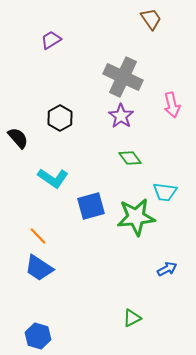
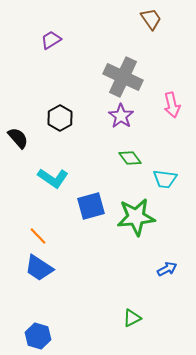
cyan trapezoid: moved 13 px up
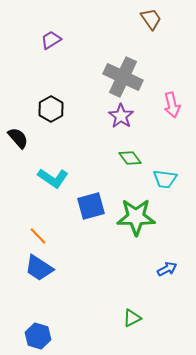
black hexagon: moved 9 px left, 9 px up
green star: rotated 6 degrees clockwise
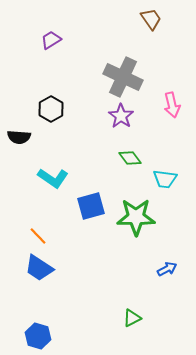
black semicircle: moved 1 px right, 1 px up; rotated 135 degrees clockwise
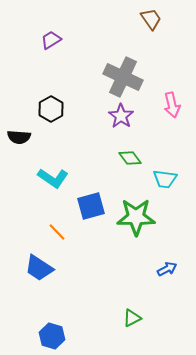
orange line: moved 19 px right, 4 px up
blue hexagon: moved 14 px right
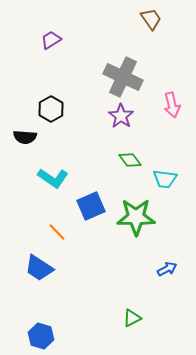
black semicircle: moved 6 px right
green diamond: moved 2 px down
blue square: rotated 8 degrees counterclockwise
blue hexagon: moved 11 px left
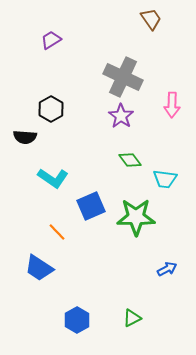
pink arrow: rotated 15 degrees clockwise
blue hexagon: moved 36 px right, 16 px up; rotated 15 degrees clockwise
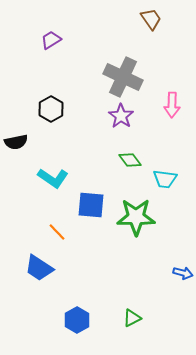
black semicircle: moved 9 px left, 5 px down; rotated 15 degrees counterclockwise
blue square: moved 1 px up; rotated 28 degrees clockwise
blue arrow: moved 16 px right, 4 px down; rotated 42 degrees clockwise
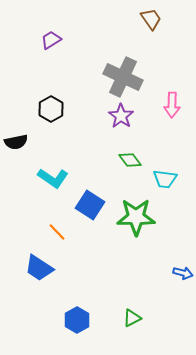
blue square: moved 1 px left; rotated 28 degrees clockwise
